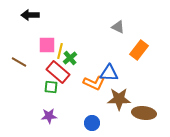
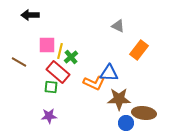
gray triangle: moved 1 px up
green cross: moved 1 px right, 1 px up
blue circle: moved 34 px right
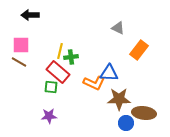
gray triangle: moved 2 px down
pink square: moved 26 px left
green cross: rotated 32 degrees clockwise
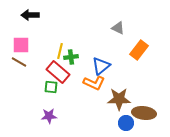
blue triangle: moved 8 px left, 7 px up; rotated 42 degrees counterclockwise
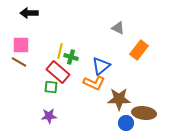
black arrow: moved 1 px left, 2 px up
green cross: rotated 24 degrees clockwise
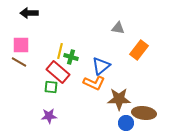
gray triangle: rotated 16 degrees counterclockwise
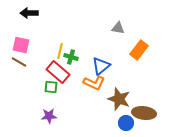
pink square: rotated 12 degrees clockwise
brown star: rotated 20 degrees clockwise
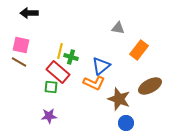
brown ellipse: moved 6 px right, 27 px up; rotated 35 degrees counterclockwise
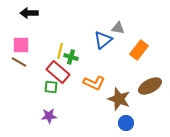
pink square: rotated 12 degrees counterclockwise
blue triangle: moved 2 px right, 26 px up
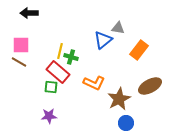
brown star: rotated 25 degrees clockwise
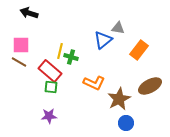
black arrow: rotated 18 degrees clockwise
red rectangle: moved 8 px left, 1 px up
